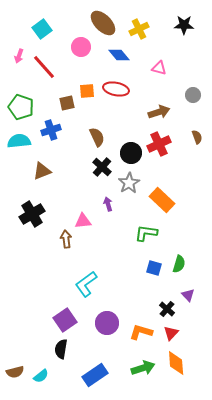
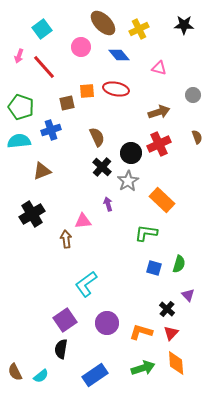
gray star at (129, 183): moved 1 px left, 2 px up
brown semicircle at (15, 372): rotated 78 degrees clockwise
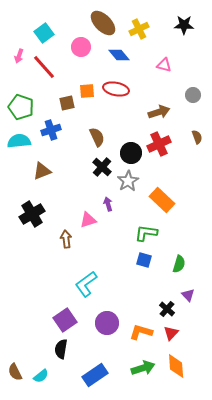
cyan square at (42, 29): moved 2 px right, 4 px down
pink triangle at (159, 68): moved 5 px right, 3 px up
pink triangle at (83, 221): moved 5 px right, 1 px up; rotated 12 degrees counterclockwise
blue square at (154, 268): moved 10 px left, 8 px up
orange diamond at (176, 363): moved 3 px down
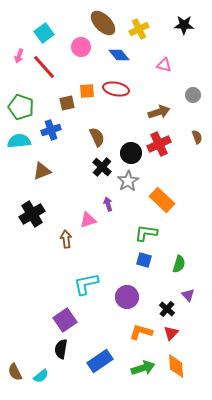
cyan L-shape at (86, 284): rotated 24 degrees clockwise
purple circle at (107, 323): moved 20 px right, 26 px up
blue rectangle at (95, 375): moved 5 px right, 14 px up
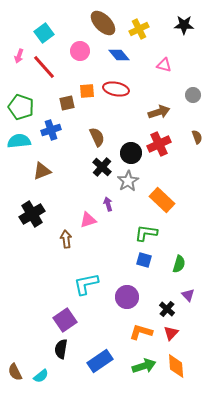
pink circle at (81, 47): moved 1 px left, 4 px down
green arrow at (143, 368): moved 1 px right, 2 px up
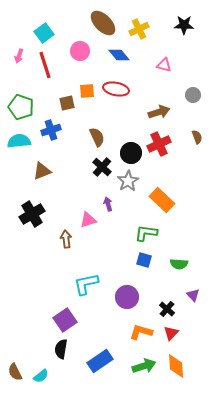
red line at (44, 67): moved 1 px right, 2 px up; rotated 24 degrees clockwise
green semicircle at (179, 264): rotated 78 degrees clockwise
purple triangle at (188, 295): moved 5 px right
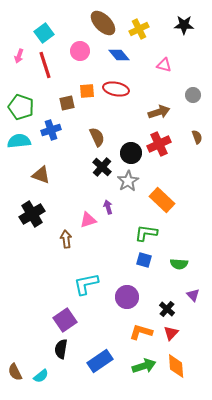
brown triangle at (42, 171): moved 1 px left, 4 px down; rotated 42 degrees clockwise
purple arrow at (108, 204): moved 3 px down
